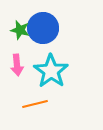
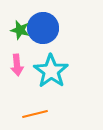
orange line: moved 10 px down
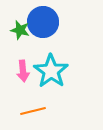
blue circle: moved 6 px up
pink arrow: moved 6 px right, 6 px down
orange line: moved 2 px left, 3 px up
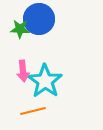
blue circle: moved 4 px left, 3 px up
green star: moved 1 px up; rotated 12 degrees counterclockwise
cyan star: moved 6 px left, 10 px down
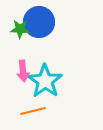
blue circle: moved 3 px down
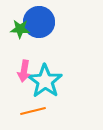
pink arrow: moved 1 px right; rotated 15 degrees clockwise
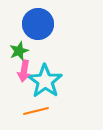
blue circle: moved 1 px left, 2 px down
green star: moved 1 px left, 22 px down; rotated 24 degrees counterclockwise
orange line: moved 3 px right
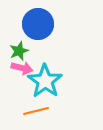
pink arrow: moved 2 px left, 3 px up; rotated 85 degrees counterclockwise
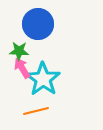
green star: rotated 24 degrees clockwise
pink arrow: rotated 135 degrees counterclockwise
cyan star: moved 2 px left, 2 px up
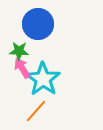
orange line: rotated 35 degrees counterclockwise
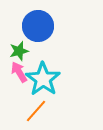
blue circle: moved 2 px down
green star: rotated 18 degrees counterclockwise
pink arrow: moved 3 px left, 4 px down
